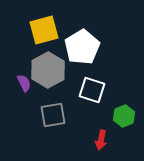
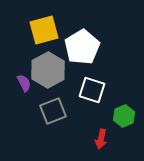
gray square: moved 4 px up; rotated 12 degrees counterclockwise
red arrow: moved 1 px up
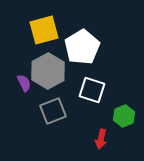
gray hexagon: moved 1 px down
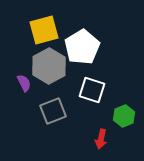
gray hexagon: moved 1 px right, 5 px up
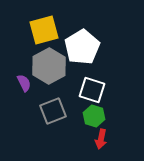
green hexagon: moved 30 px left; rotated 20 degrees counterclockwise
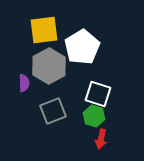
yellow square: rotated 8 degrees clockwise
purple semicircle: rotated 24 degrees clockwise
white square: moved 6 px right, 4 px down
